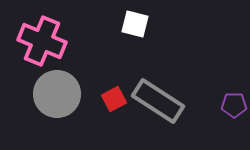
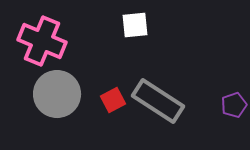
white square: moved 1 px down; rotated 20 degrees counterclockwise
red square: moved 1 px left, 1 px down
purple pentagon: rotated 20 degrees counterclockwise
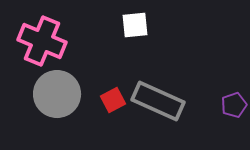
gray rectangle: rotated 9 degrees counterclockwise
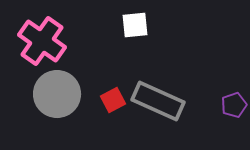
pink cross: rotated 12 degrees clockwise
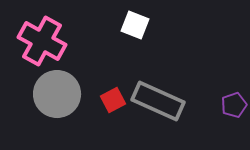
white square: rotated 28 degrees clockwise
pink cross: rotated 6 degrees counterclockwise
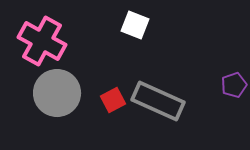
gray circle: moved 1 px up
purple pentagon: moved 20 px up
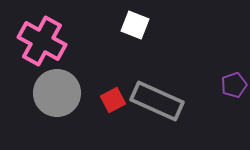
gray rectangle: moved 1 px left
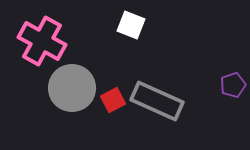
white square: moved 4 px left
purple pentagon: moved 1 px left
gray circle: moved 15 px right, 5 px up
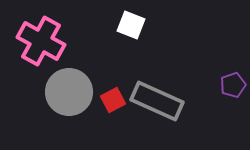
pink cross: moved 1 px left
gray circle: moved 3 px left, 4 px down
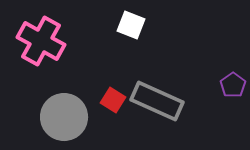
purple pentagon: rotated 15 degrees counterclockwise
gray circle: moved 5 px left, 25 px down
red square: rotated 30 degrees counterclockwise
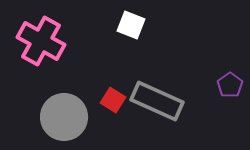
purple pentagon: moved 3 px left
